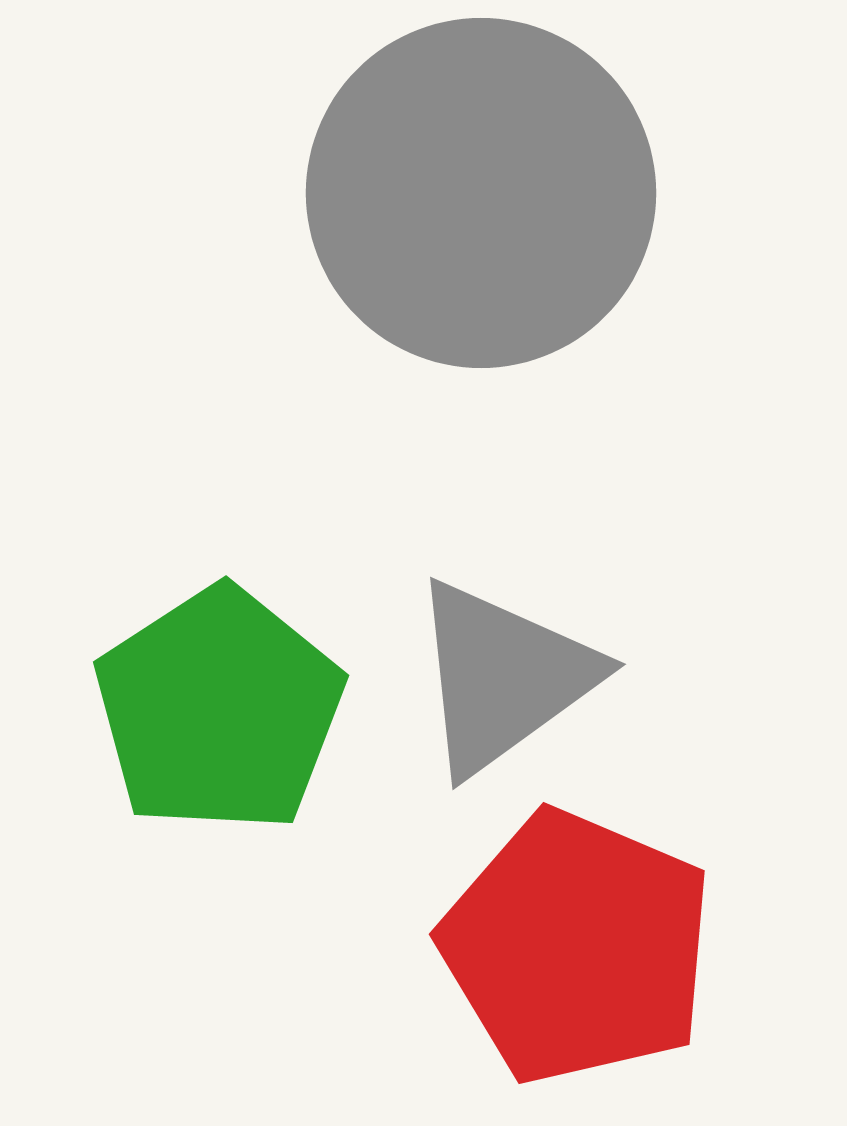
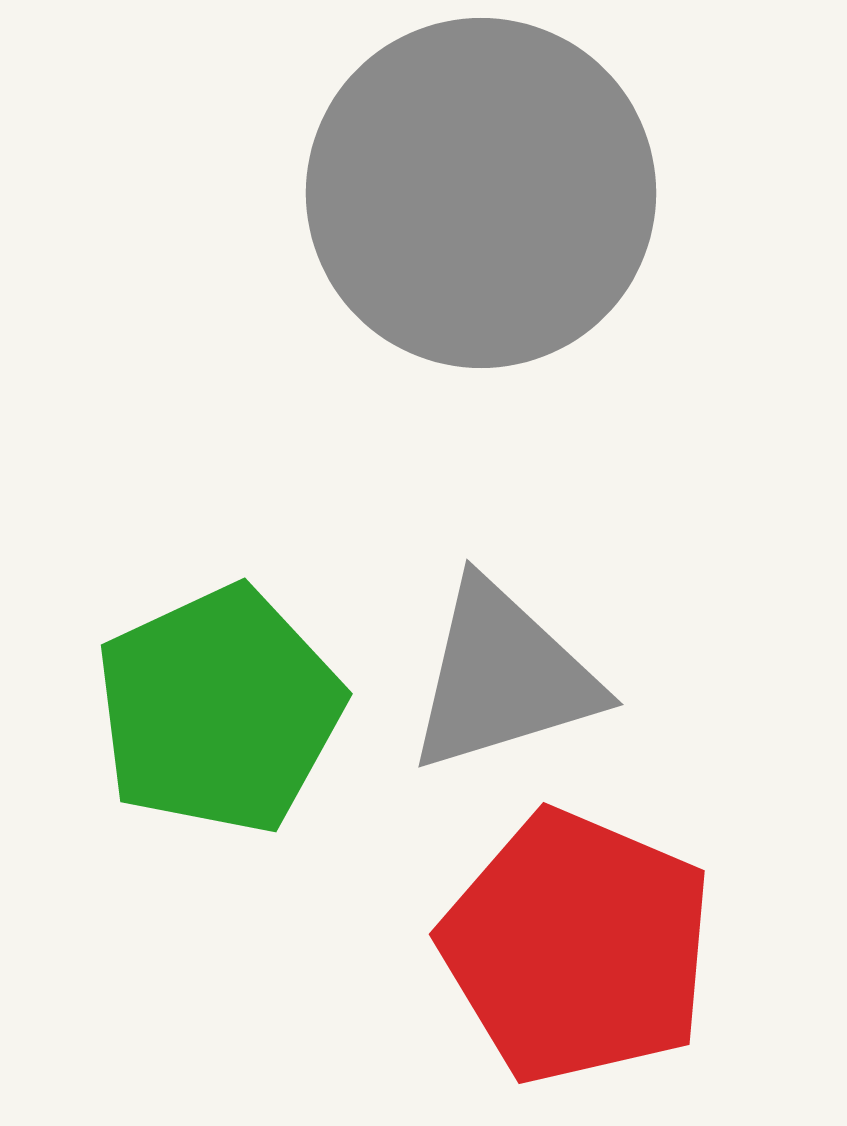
gray triangle: rotated 19 degrees clockwise
green pentagon: rotated 8 degrees clockwise
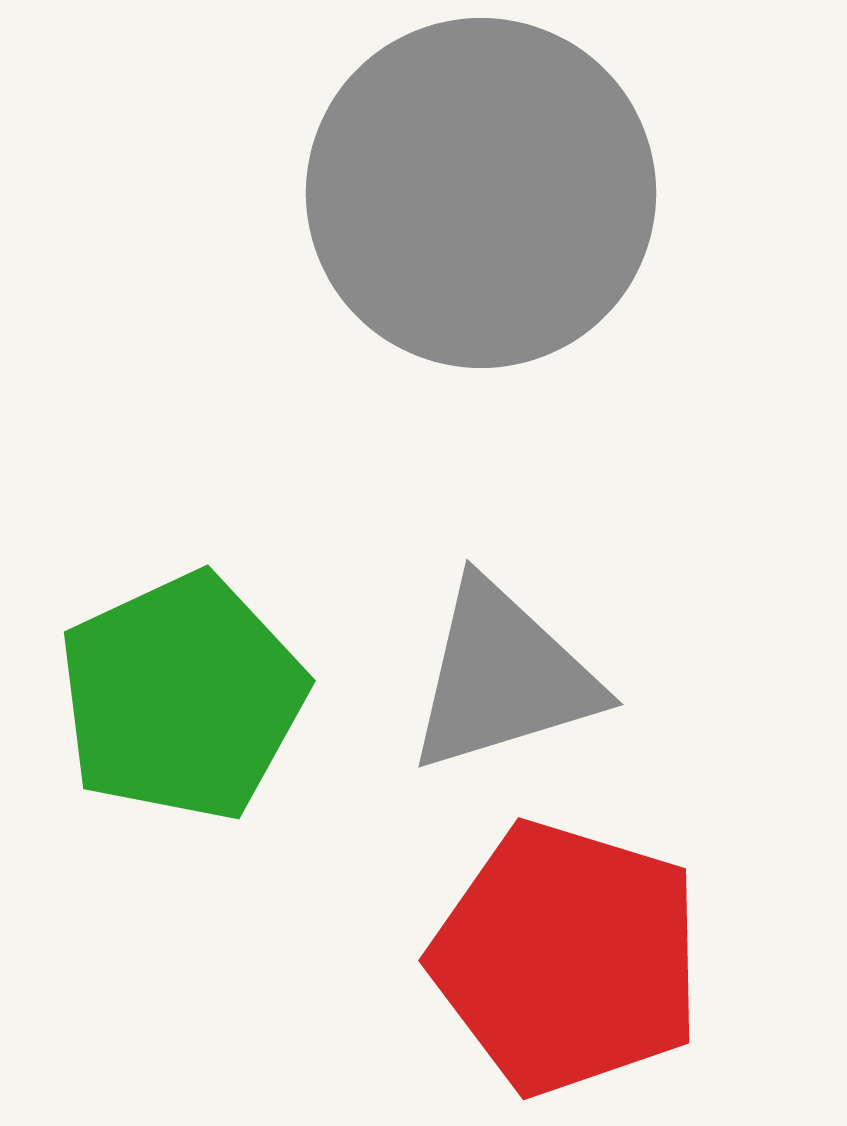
green pentagon: moved 37 px left, 13 px up
red pentagon: moved 10 px left, 11 px down; rotated 6 degrees counterclockwise
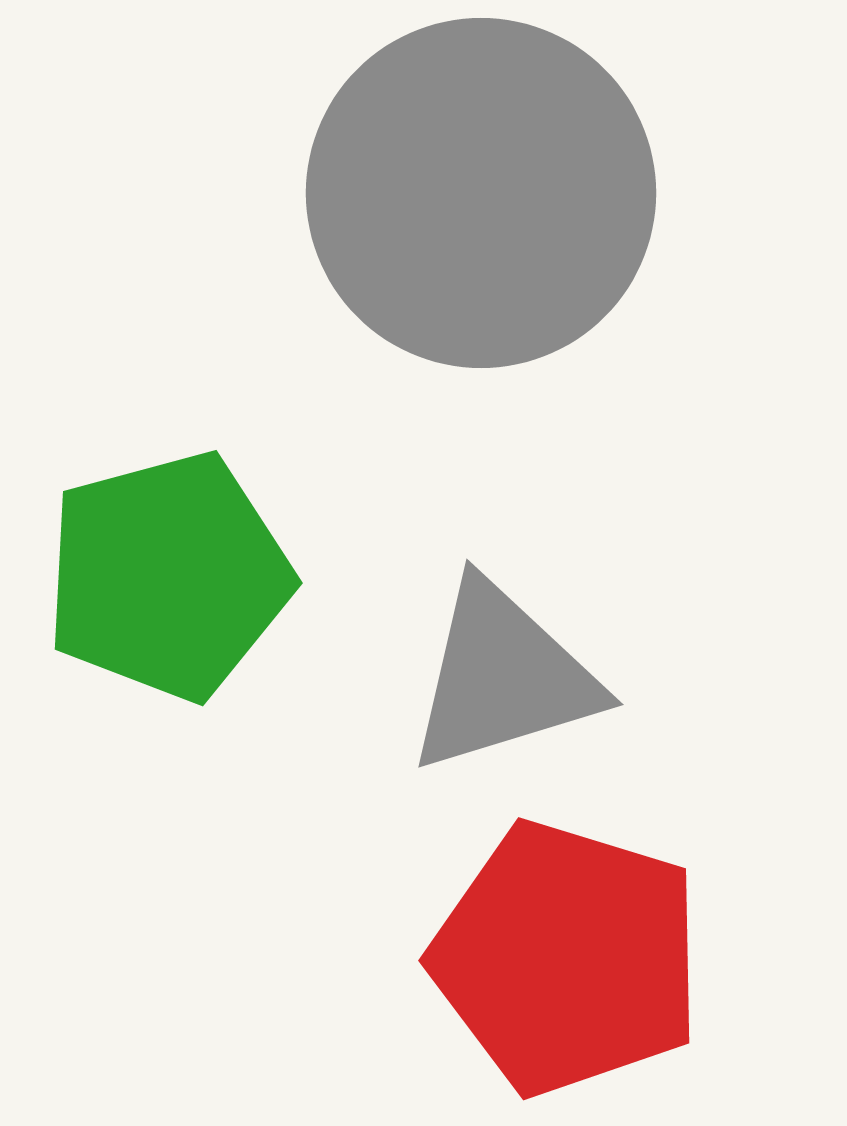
green pentagon: moved 14 px left, 121 px up; rotated 10 degrees clockwise
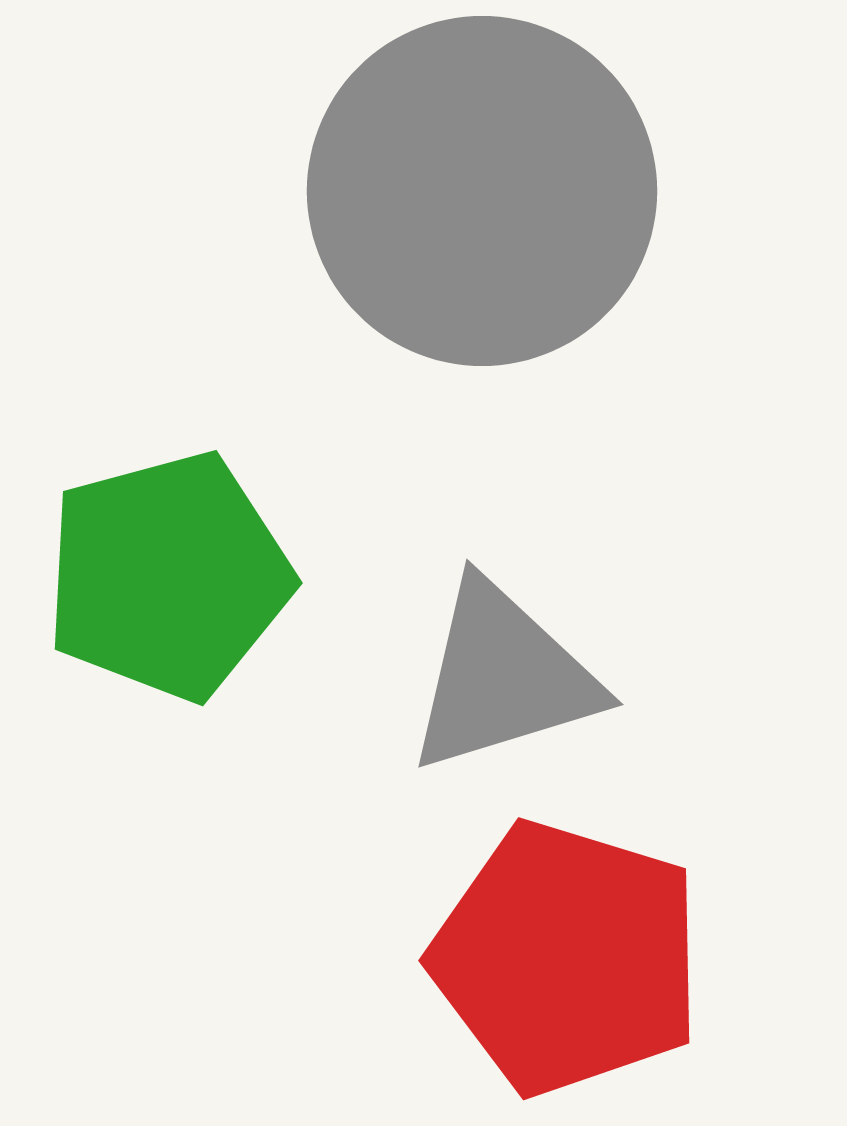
gray circle: moved 1 px right, 2 px up
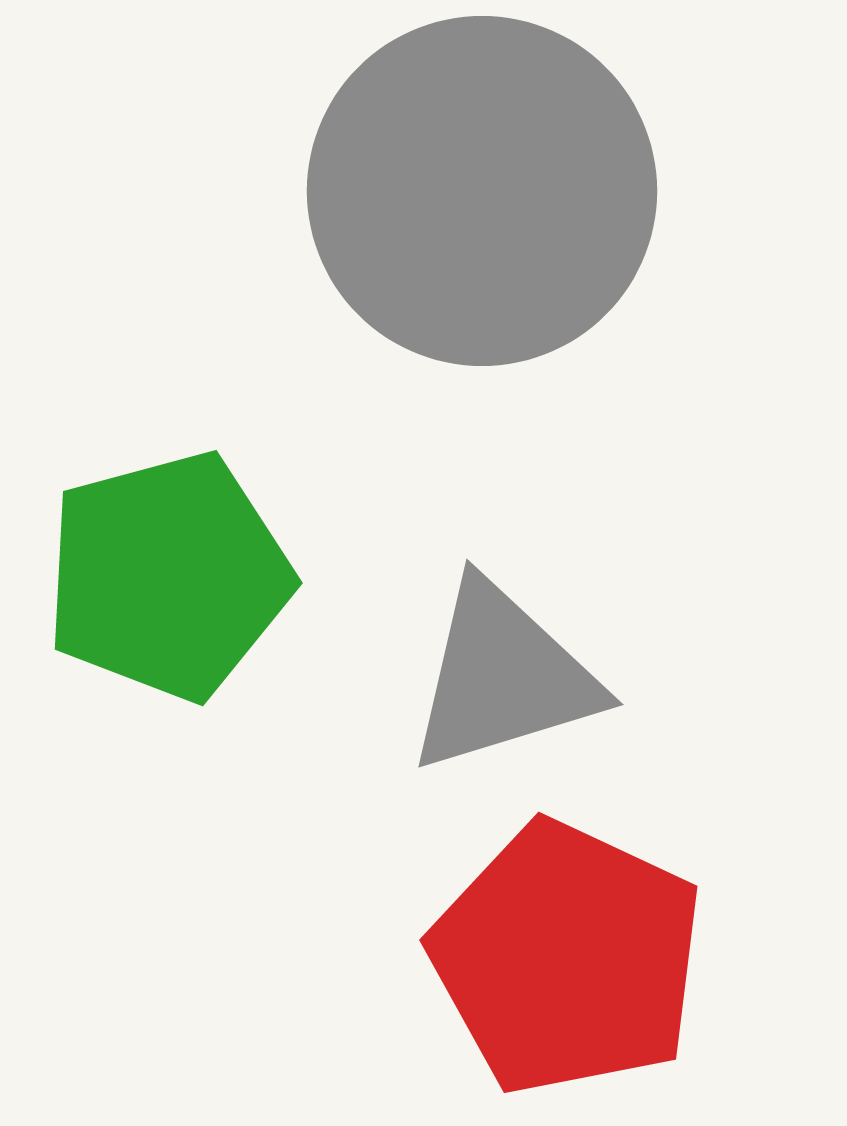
red pentagon: rotated 8 degrees clockwise
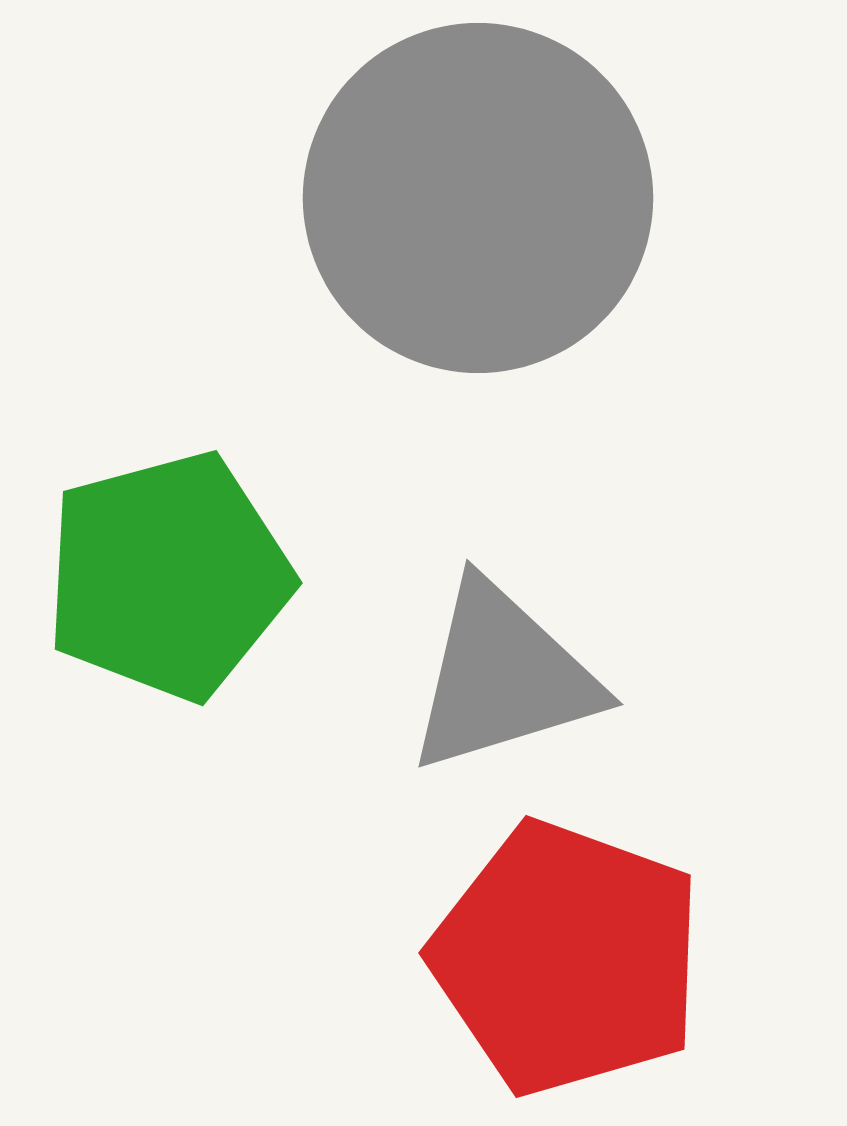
gray circle: moved 4 px left, 7 px down
red pentagon: rotated 5 degrees counterclockwise
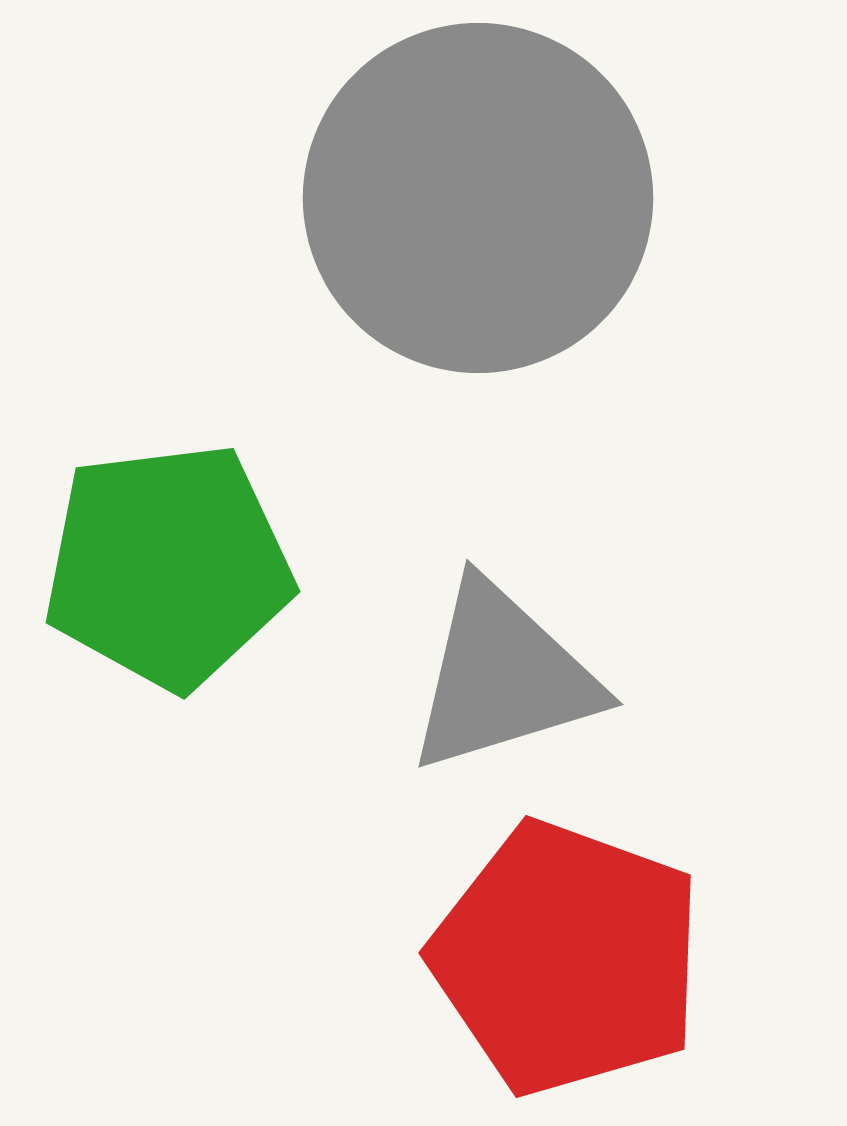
green pentagon: moved 10 px up; rotated 8 degrees clockwise
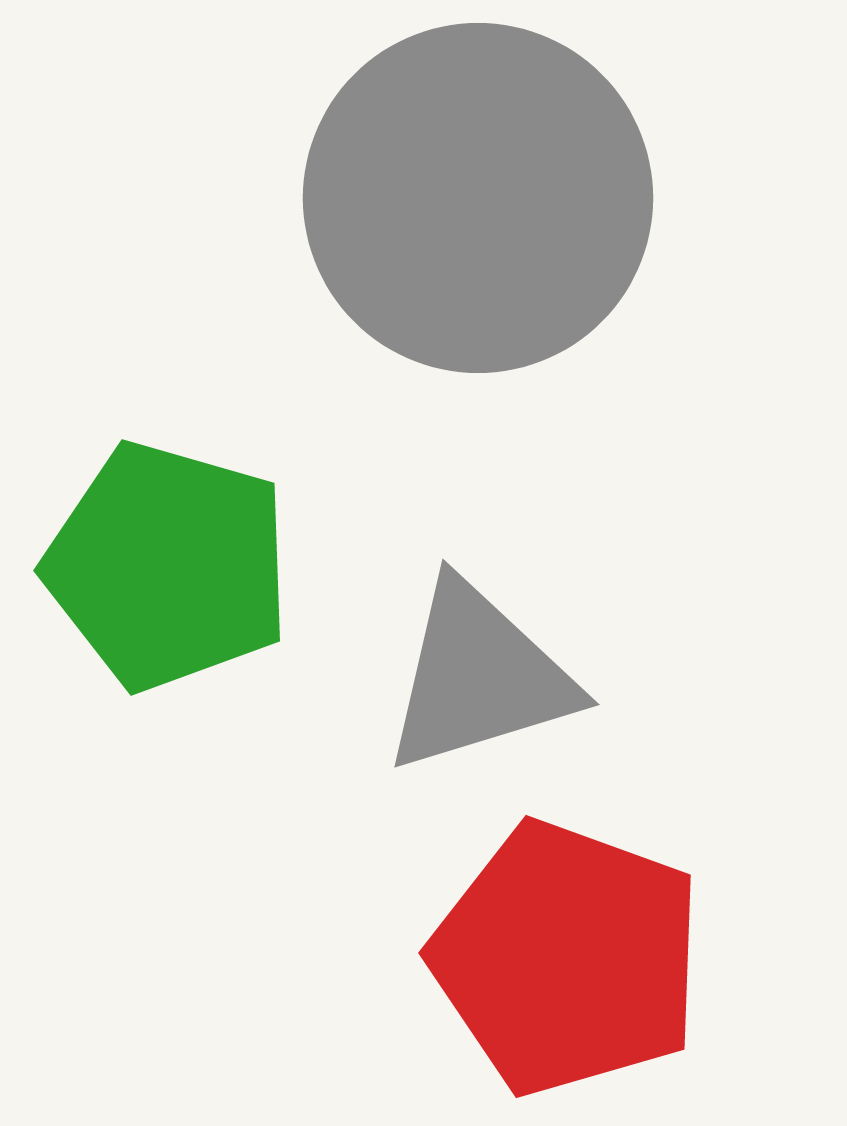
green pentagon: rotated 23 degrees clockwise
gray triangle: moved 24 px left
